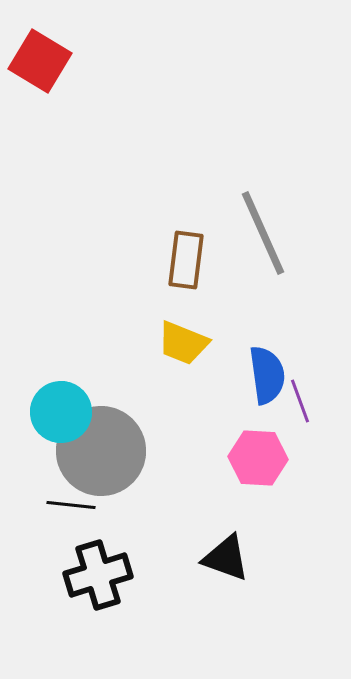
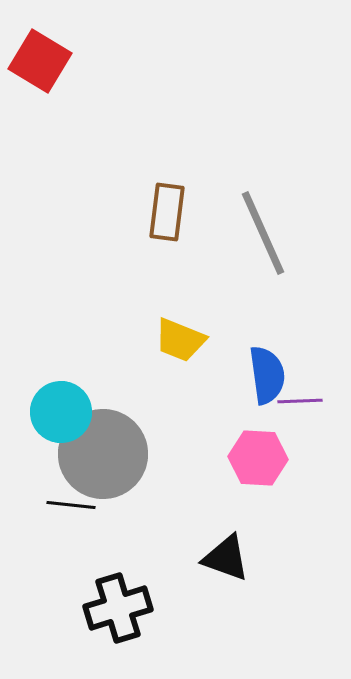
brown rectangle: moved 19 px left, 48 px up
yellow trapezoid: moved 3 px left, 3 px up
purple line: rotated 72 degrees counterclockwise
gray circle: moved 2 px right, 3 px down
black cross: moved 20 px right, 33 px down
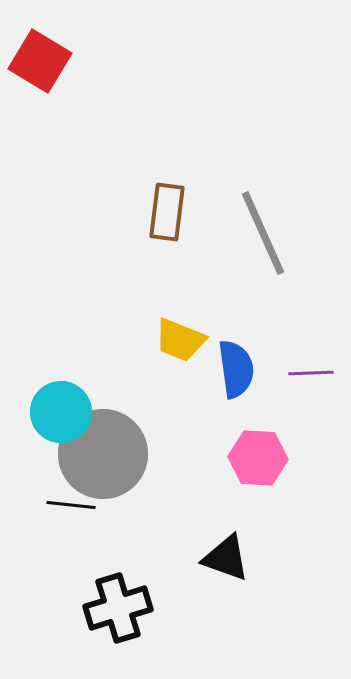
blue semicircle: moved 31 px left, 6 px up
purple line: moved 11 px right, 28 px up
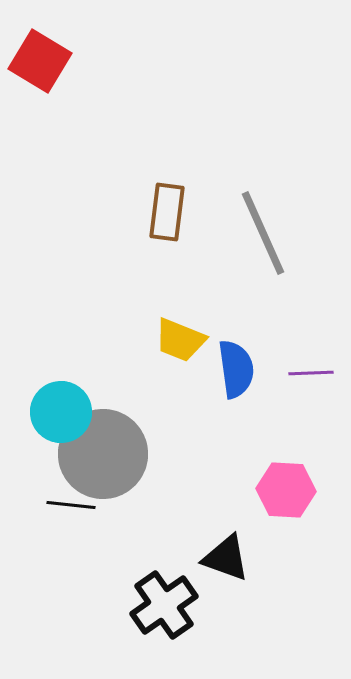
pink hexagon: moved 28 px right, 32 px down
black cross: moved 46 px right, 3 px up; rotated 18 degrees counterclockwise
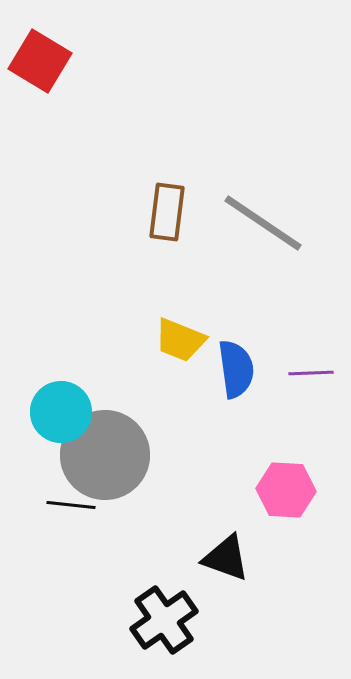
gray line: moved 10 px up; rotated 32 degrees counterclockwise
gray circle: moved 2 px right, 1 px down
black cross: moved 15 px down
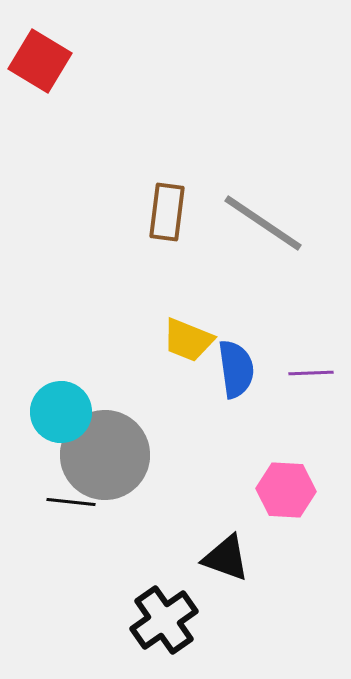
yellow trapezoid: moved 8 px right
black line: moved 3 px up
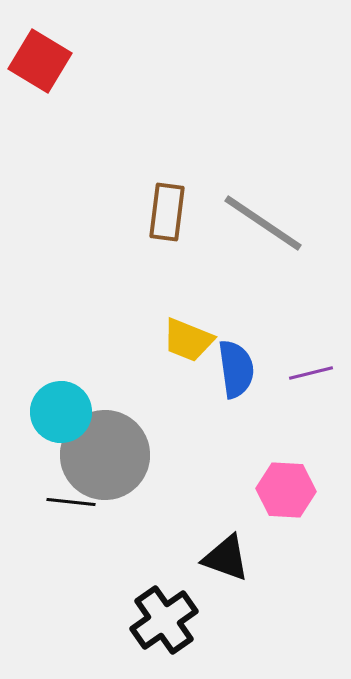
purple line: rotated 12 degrees counterclockwise
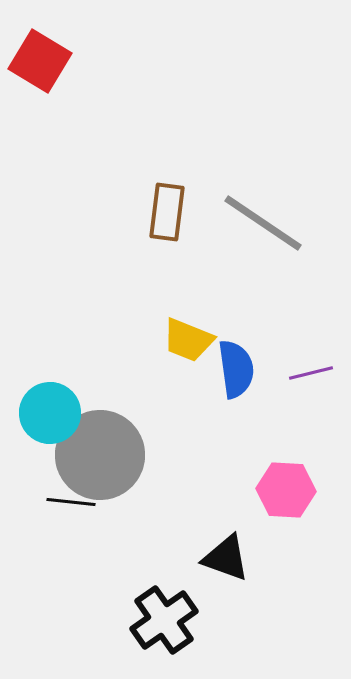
cyan circle: moved 11 px left, 1 px down
gray circle: moved 5 px left
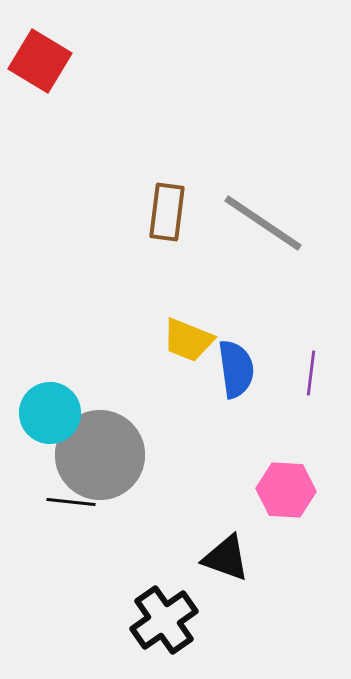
purple line: rotated 69 degrees counterclockwise
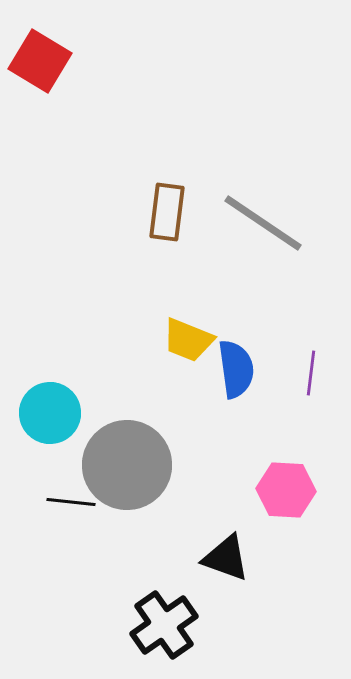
gray circle: moved 27 px right, 10 px down
black cross: moved 5 px down
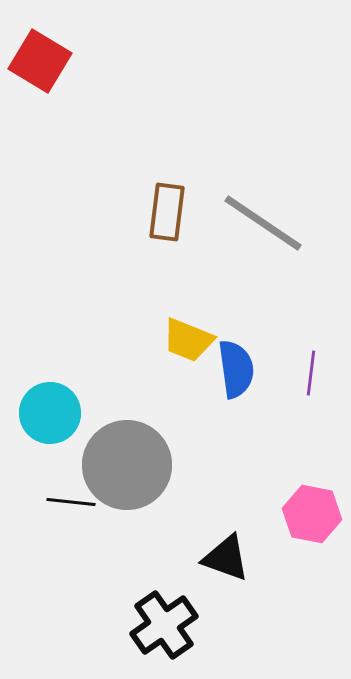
pink hexagon: moved 26 px right, 24 px down; rotated 8 degrees clockwise
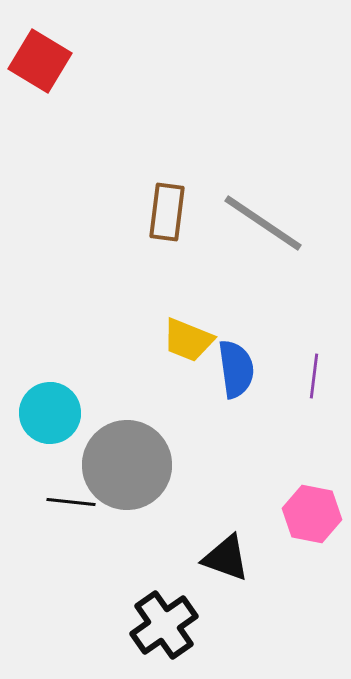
purple line: moved 3 px right, 3 px down
